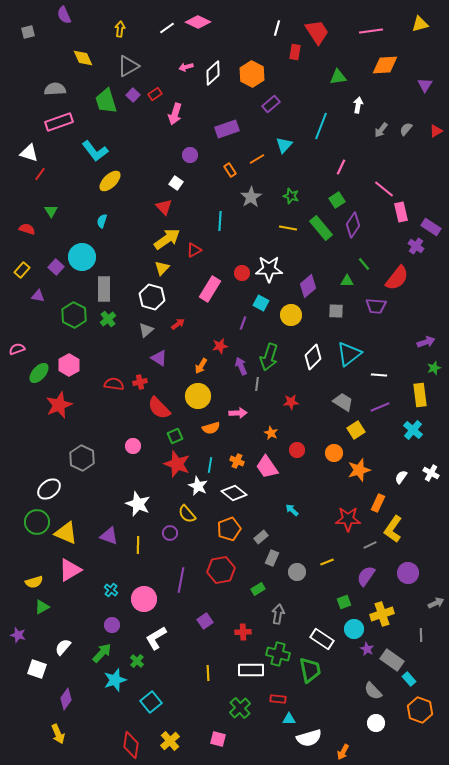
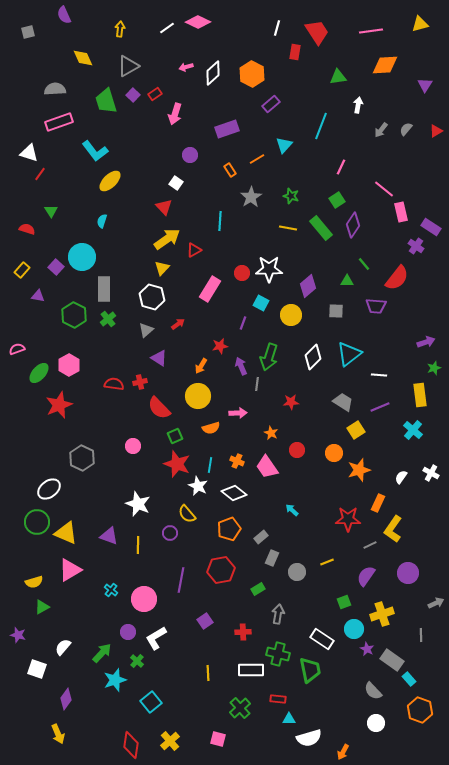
purple circle at (112, 625): moved 16 px right, 7 px down
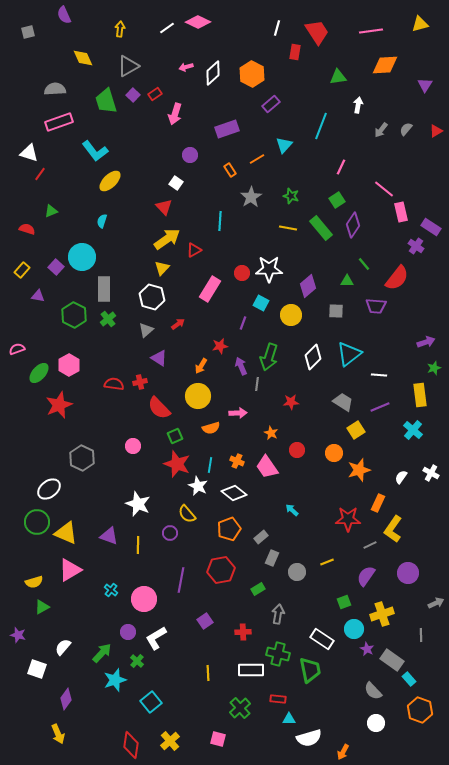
green triangle at (51, 211): rotated 40 degrees clockwise
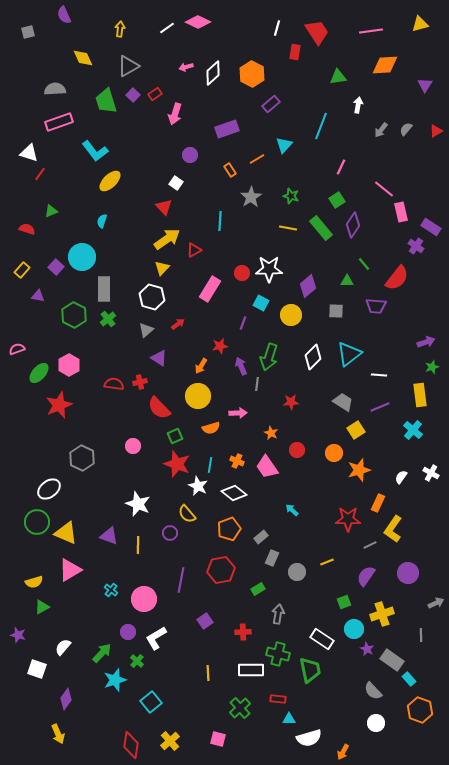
green star at (434, 368): moved 2 px left, 1 px up
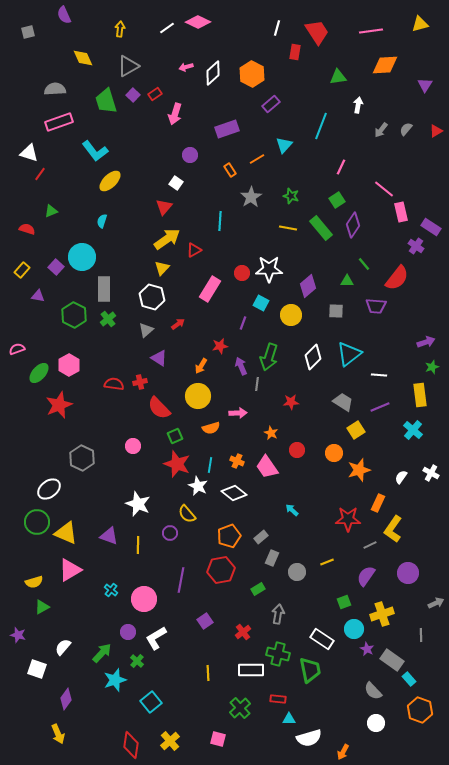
red triangle at (164, 207): rotated 24 degrees clockwise
orange pentagon at (229, 529): moved 7 px down
red cross at (243, 632): rotated 35 degrees counterclockwise
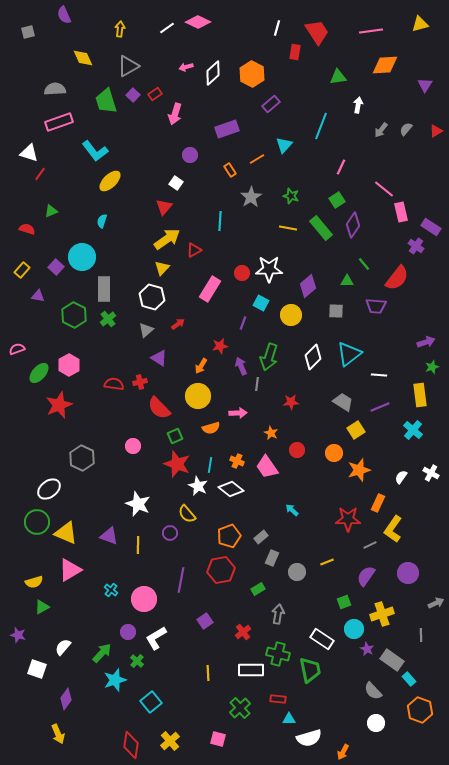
white diamond at (234, 493): moved 3 px left, 4 px up
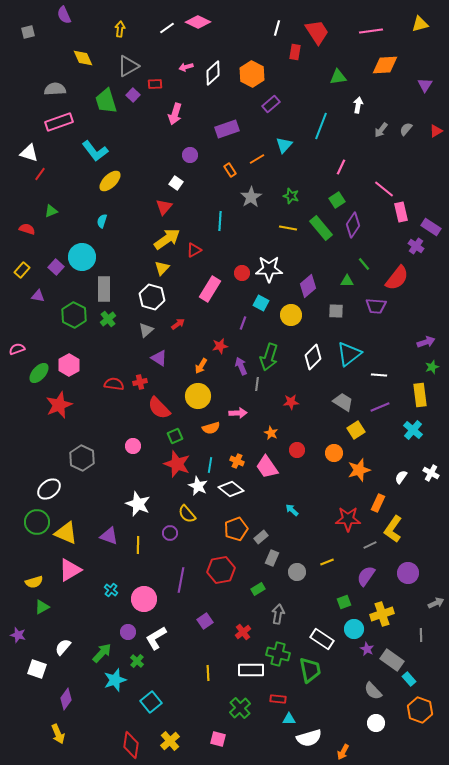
red rectangle at (155, 94): moved 10 px up; rotated 32 degrees clockwise
orange pentagon at (229, 536): moved 7 px right, 7 px up
